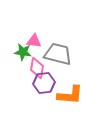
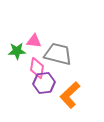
green star: moved 6 px left, 1 px up; rotated 12 degrees counterclockwise
orange L-shape: rotated 132 degrees clockwise
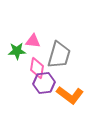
pink triangle: moved 1 px left
gray trapezoid: moved 1 px right, 1 px down; rotated 92 degrees clockwise
orange L-shape: rotated 100 degrees counterclockwise
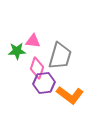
gray trapezoid: moved 1 px right, 1 px down
pink diamond: rotated 10 degrees clockwise
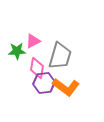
pink triangle: rotated 35 degrees counterclockwise
pink diamond: rotated 10 degrees counterclockwise
orange L-shape: moved 4 px left, 8 px up
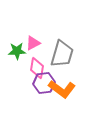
pink triangle: moved 2 px down
gray trapezoid: moved 2 px right, 2 px up
orange L-shape: moved 4 px left, 2 px down
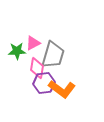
gray trapezoid: moved 9 px left, 1 px down
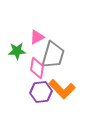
pink triangle: moved 4 px right, 6 px up
purple hexagon: moved 3 px left, 9 px down
orange L-shape: rotated 8 degrees clockwise
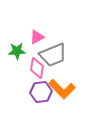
gray trapezoid: rotated 52 degrees clockwise
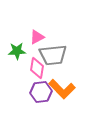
gray trapezoid: rotated 16 degrees clockwise
